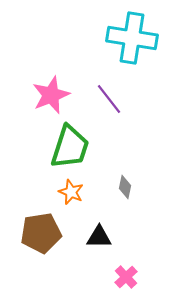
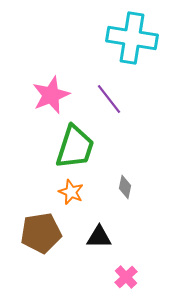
green trapezoid: moved 5 px right
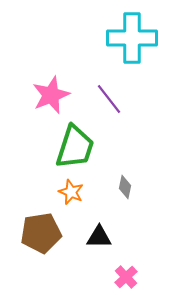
cyan cross: rotated 9 degrees counterclockwise
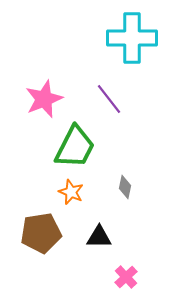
pink star: moved 7 px left, 4 px down
green trapezoid: rotated 9 degrees clockwise
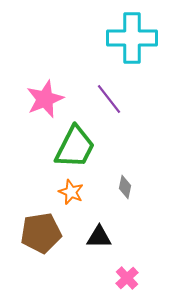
pink star: moved 1 px right
pink cross: moved 1 px right, 1 px down
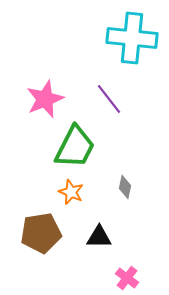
cyan cross: rotated 6 degrees clockwise
pink cross: rotated 10 degrees counterclockwise
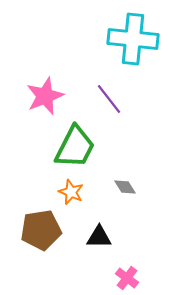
cyan cross: moved 1 px right, 1 px down
pink star: moved 3 px up
gray diamond: rotated 45 degrees counterclockwise
brown pentagon: moved 3 px up
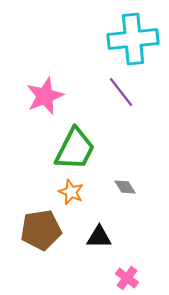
cyan cross: rotated 12 degrees counterclockwise
purple line: moved 12 px right, 7 px up
green trapezoid: moved 2 px down
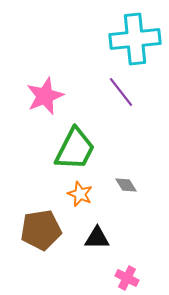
cyan cross: moved 2 px right
gray diamond: moved 1 px right, 2 px up
orange star: moved 9 px right, 2 px down
black triangle: moved 2 px left, 1 px down
pink cross: rotated 10 degrees counterclockwise
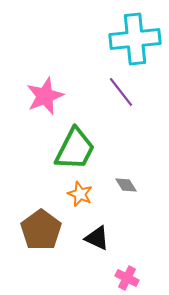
brown pentagon: rotated 27 degrees counterclockwise
black triangle: rotated 24 degrees clockwise
